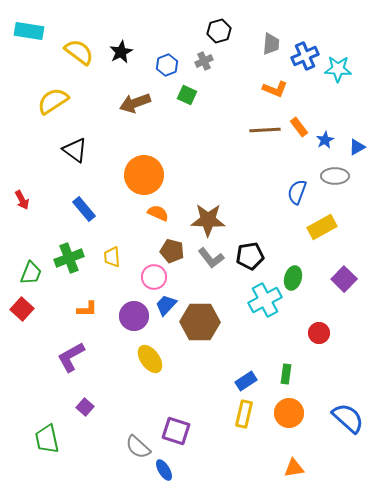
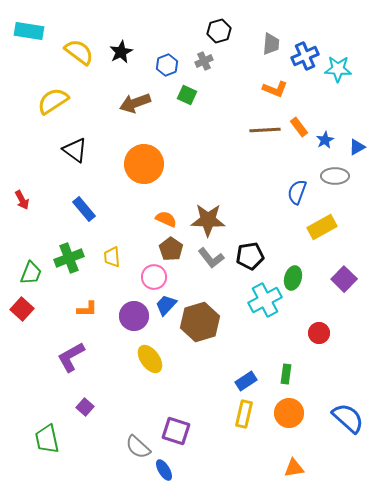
orange circle at (144, 175): moved 11 px up
orange semicircle at (158, 213): moved 8 px right, 6 px down
brown pentagon at (172, 251): moved 1 px left, 2 px up; rotated 20 degrees clockwise
brown hexagon at (200, 322): rotated 18 degrees counterclockwise
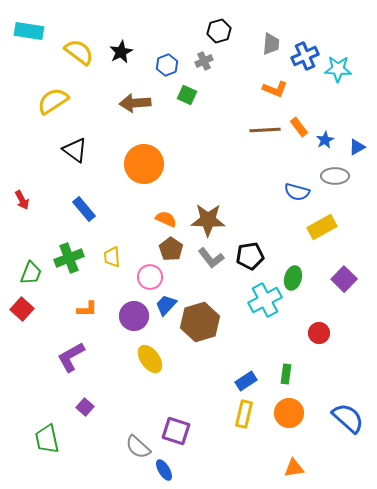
brown arrow at (135, 103): rotated 16 degrees clockwise
blue semicircle at (297, 192): rotated 95 degrees counterclockwise
pink circle at (154, 277): moved 4 px left
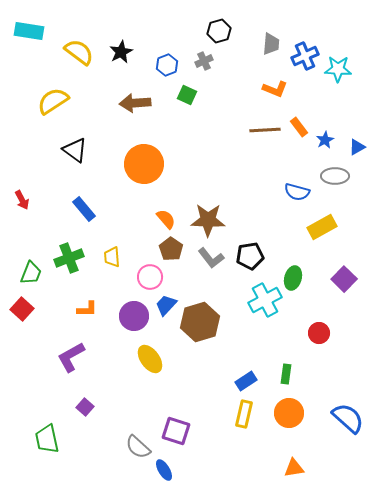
orange semicircle at (166, 219): rotated 25 degrees clockwise
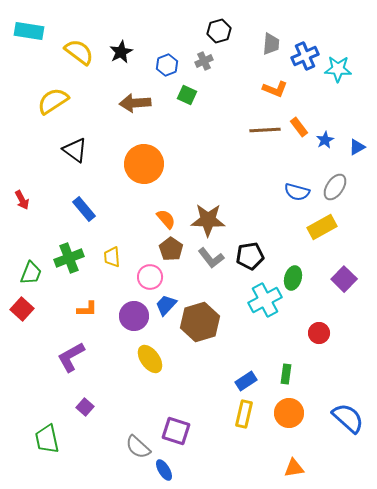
gray ellipse at (335, 176): moved 11 px down; rotated 56 degrees counterclockwise
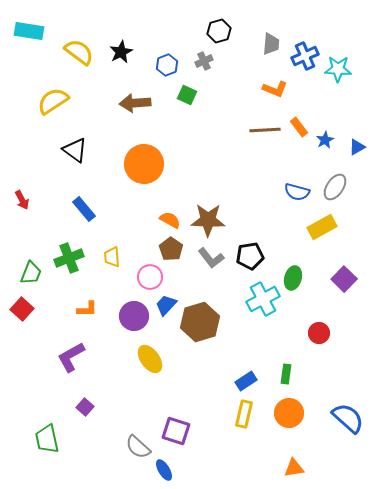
orange semicircle at (166, 219): moved 4 px right, 1 px down; rotated 20 degrees counterclockwise
cyan cross at (265, 300): moved 2 px left, 1 px up
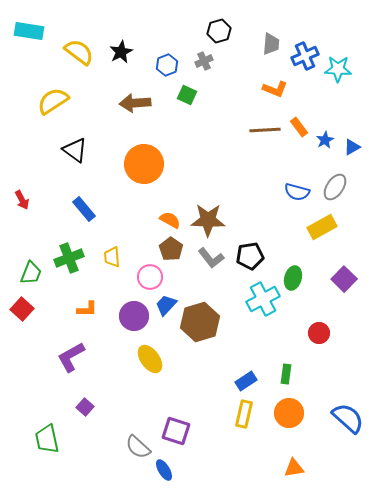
blue triangle at (357, 147): moved 5 px left
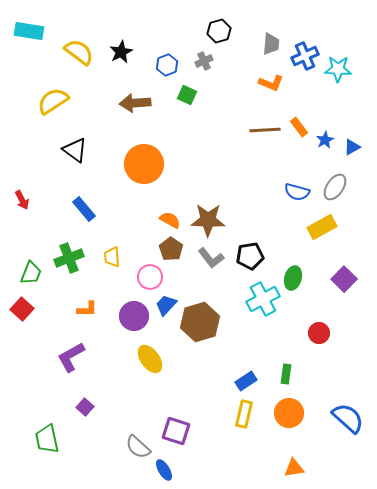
orange L-shape at (275, 89): moved 4 px left, 6 px up
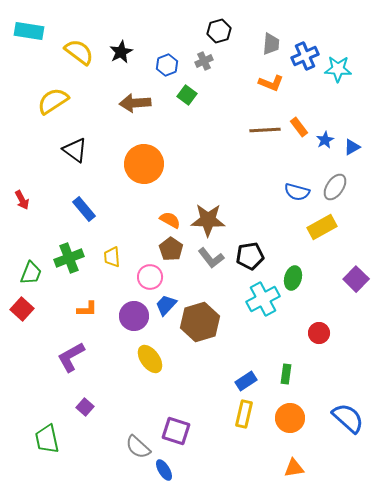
green square at (187, 95): rotated 12 degrees clockwise
purple square at (344, 279): moved 12 px right
orange circle at (289, 413): moved 1 px right, 5 px down
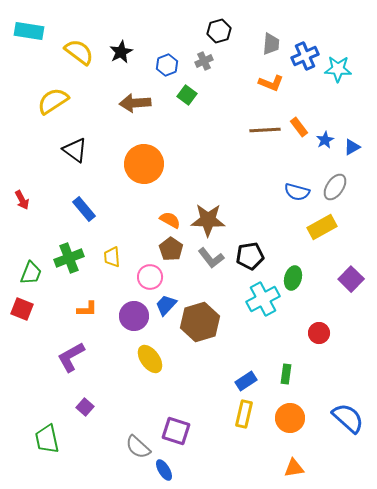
purple square at (356, 279): moved 5 px left
red square at (22, 309): rotated 20 degrees counterclockwise
